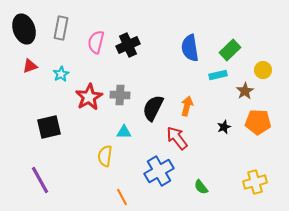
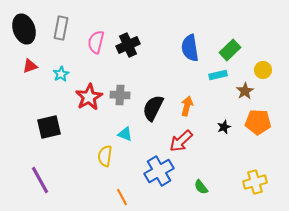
cyan triangle: moved 1 px right, 2 px down; rotated 21 degrees clockwise
red arrow: moved 4 px right, 3 px down; rotated 95 degrees counterclockwise
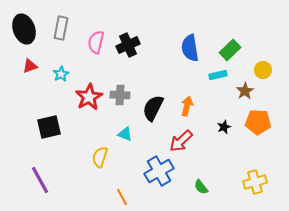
yellow semicircle: moved 5 px left, 1 px down; rotated 10 degrees clockwise
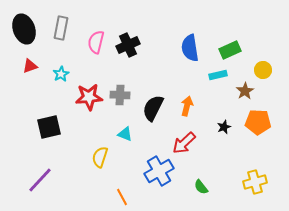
green rectangle: rotated 20 degrees clockwise
red star: rotated 24 degrees clockwise
red arrow: moved 3 px right, 2 px down
purple line: rotated 72 degrees clockwise
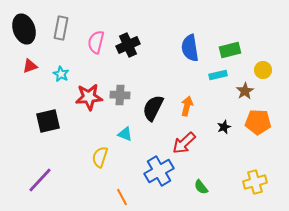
green rectangle: rotated 10 degrees clockwise
cyan star: rotated 14 degrees counterclockwise
black square: moved 1 px left, 6 px up
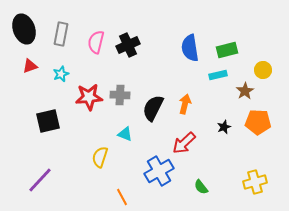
gray rectangle: moved 6 px down
green rectangle: moved 3 px left
cyan star: rotated 21 degrees clockwise
orange arrow: moved 2 px left, 2 px up
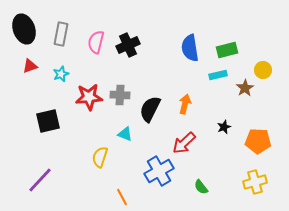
brown star: moved 3 px up
black semicircle: moved 3 px left, 1 px down
orange pentagon: moved 19 px down
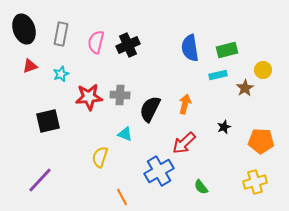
orange pentagon: moved 3 px right
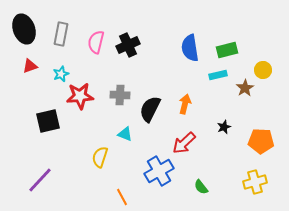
red star: moved 9 px left, 1 px up
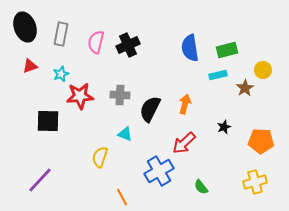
black ellipse: moved 1 px right, 2 px up
black square: rotated 15 degrees clockwise
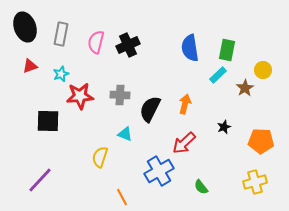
green rectangle: rotated 65 degrees counterclockwise
cyan rectangle: rotated 30 degrees counterclockwise
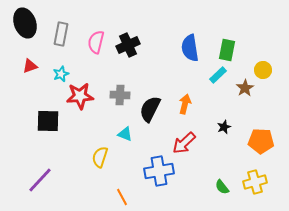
black ellipse: moved 4 px up
blue cross: rotated 20 degrees clockwise
green semicircle: moved 21 px right
